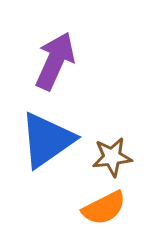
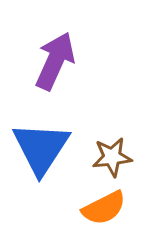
blue triangle: moved 6 px left, 8 px down; rotated 22 degrees counterclockwise
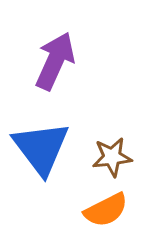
blue triangle: rotated 10 degrees counterclockwise
orange semicircle: moved 2 px right, 2 px down
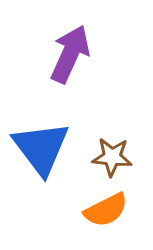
purple arrow: moved 15 px right, 7 px up
brown star: rotated 12 degrees clockwise
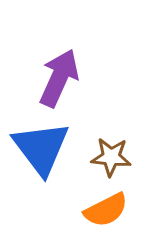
purple arrow: moved 11 px left, 24 px down
brown star: moved 1 px left
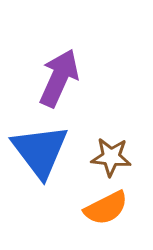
blue triangle: moved 1 px left, 3 px down
orange semicircle: moved 2 px up
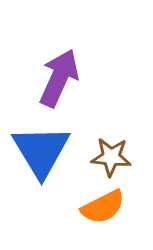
blue triangle: moved 1 px right; rotated 6 degrees clockwise
orange semicircle: moved 3 px left, 1 px up
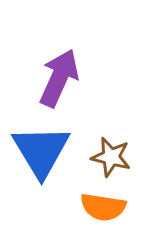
brown star: rotated 9 degrees clockwise
orange semicircle: rotated 36 degrees clockwise
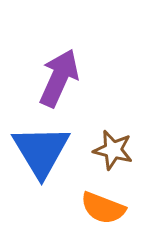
brown star: moved 2 px right, 7 px up
orange semicircle: moved 1 px down; rotated 12 degrees clockwise
